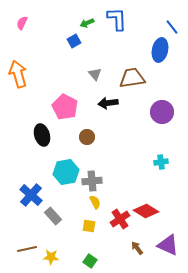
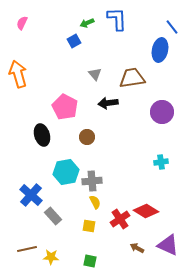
brown arrow: rotated 24 degrees counterclockwise
green square: rotated 24 degrees counterclockwise
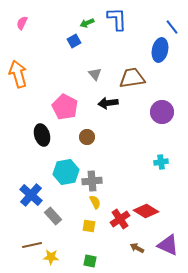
brown line: moved 5 px right, 4 px up
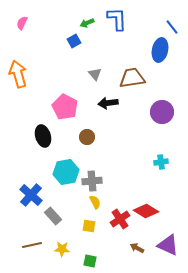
black ellipse: moved 1 px right, 1 px down
yellow star: moved 11 px right, 8 px up
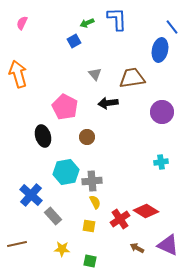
brown line: moved 15 px left, 1 px up
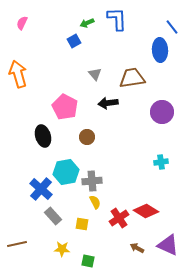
blue ellipse: rotated 15 degrees counterclockwise
blue cross: moved 10 px right, 6 px up
red cross: moved 1 px left, 1 px up
yellow square: moved 7 px left, 2 px up
green square: moved 2 px left
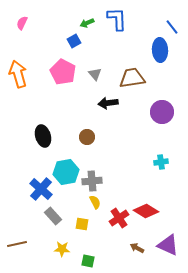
pink pentagon: moved 2 px left, 35 px up
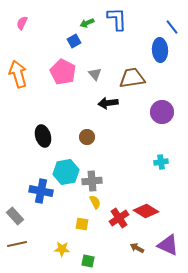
blue cross: moved 2 px down; rotated 30 degrees counterclockwise
gray rectangle: moved 38 px left
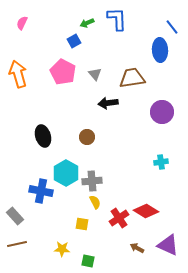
cyan hexagon: moved 1 px down; rotated 20 degrees counterclockwise
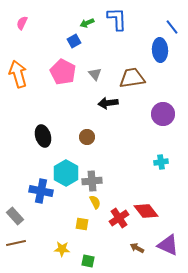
purple circle: moved 1 px right, 2 px down
red diamond: rotated 20 degrees clockwise
brown line: moved 1 px left, 1 px up
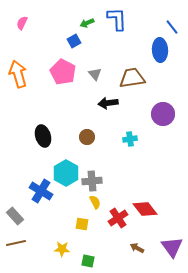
cyan cross: moved 31 px left, 23 px up
blue cross: rotated 20 degrees clockwise
red diamond: moved 1 px left, 2 px up
red cross: moved 1 px left
purple triangle: moved 4 px right, 2 px down; rotated 30 degrees clockwise
